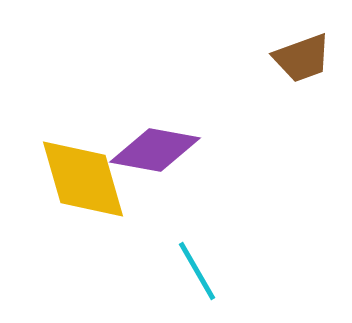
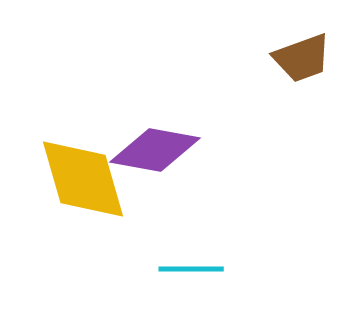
cyan line: moved 6 px left, 2 px up; rotated 60 degrees counterclockwise
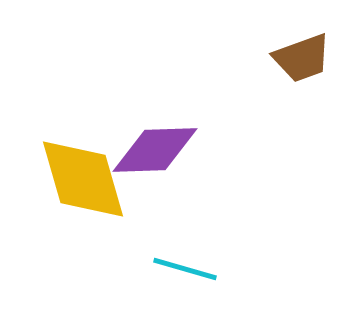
purple diamond: rotated 12 degrees counterclockwise
cyan line: moved 6 px left; rotated 16 degrees clockwise
